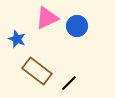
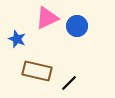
brown rectangle: rotated 24 degrees counterclockwise
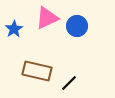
blue star: moved 3 px left, 10 px up; rotated 18 degrees clockwise
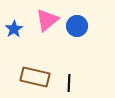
pink triangle: moved 2 px down; rotated 15 degrees counterclockwise
brown rectangle: moved 2 px left, 6 px down
black line: rotated 42 degrees counterclockwise
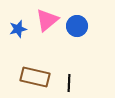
blue star: moved 4 px right; rotated 18 degrees clockwise
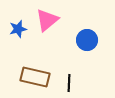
blue circle: moved 10 px right, 14 px down
